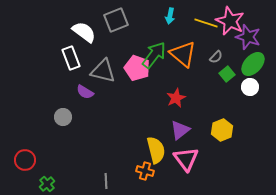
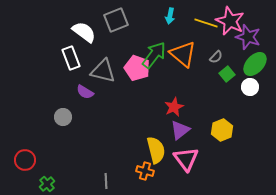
green ellipse: moved 2 px right
red star: moved 2 px left, 9 px down
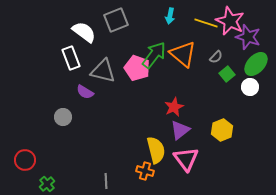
green ellipse: moved 1 px right
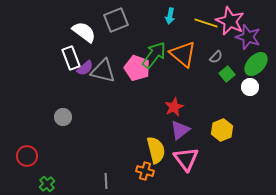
purple semicircle: moved 24 px up; rotated 72 degrees counterclockwise
red circle: moved 2 px right, 4 px up
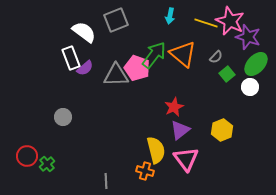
gray triangle: moved 13 px right, 4 px down; rotated 16 degrees counterclockwise
green cross: moved 20 px up
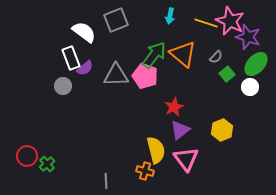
pink pentagon: moved 8 px right, 8 px down
gray circle: moved 31 px up
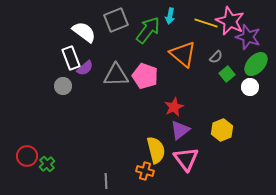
green arrow: moved 6 px left, 25 px up
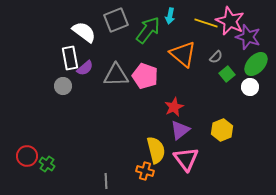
white rectangle: moved 1 px left; rotated 10 degrees clockwise
green cross: rotated 14 degrees counterclockwise
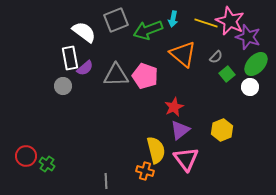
cyan arrow: moved 3 px right, 3 px down
green arrow: rotated 148 degrees counterclockwise
red circle: moved 1 px left
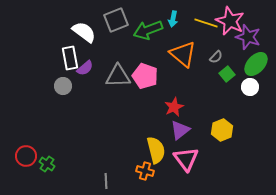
gray triangle: moved 2 px right, 1 px down
